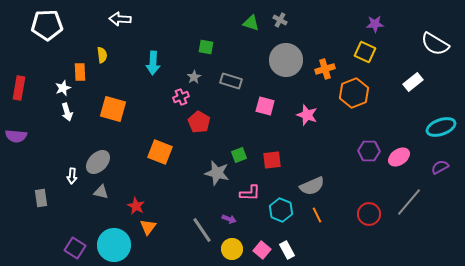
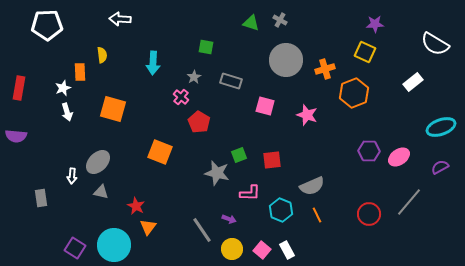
pink cross at (181, 97): rotated 28 degrees counterclockwise
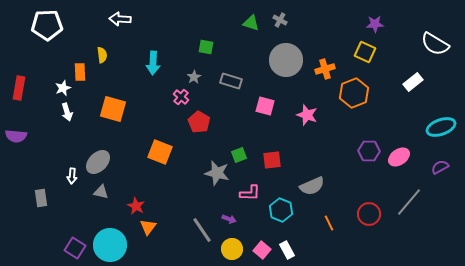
orange line at (317, 215): moved 12 px right, 8 px down
cyan circle at (114, 245): moved 4 px left
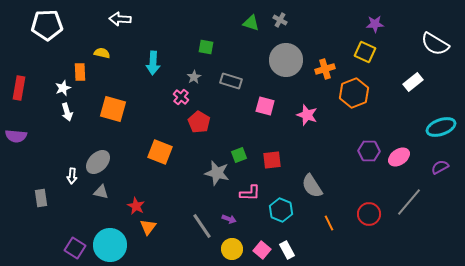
yellow semicircle at (102, 55): moved 2 px up; rotated 70 degrees counterclockwise
gray semicircle at (312, 186): rotated 80 degrees clockwise
gray line at (202, 230): moved 4 px up
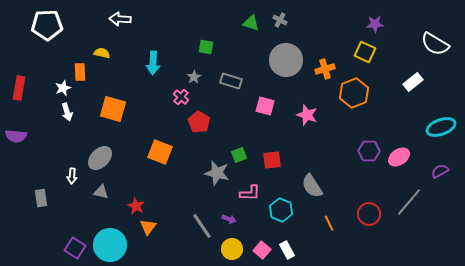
gray ellipse at (98, 162): moved 2 px right, 4 px up
purple semicircle at (440, 167): moved 4 px down
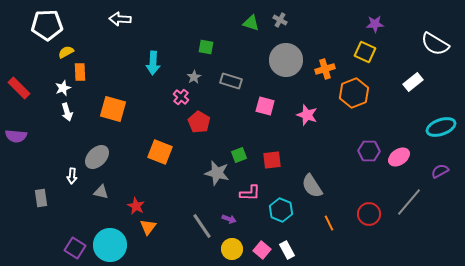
yellow semicircle at (102, 53): moved 36 px left, 1 px up; rotated 42 degrees counterclockwise
red rectangle at (19, 88): rotated 55 degrees counterclockwise
gray ellipse at (100, 158): moved 3 px left, 1 px up
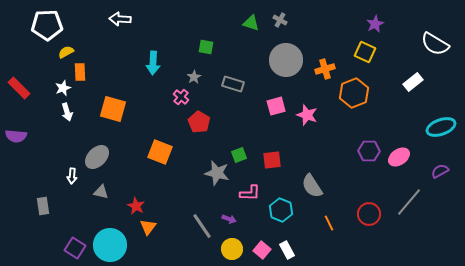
purple star at (375, 24): rotated 24 degrees counterclockwise
gray rectangle at (231, 81): moved 2 px right, 3 px down
pink square at (265, 106): moved 11 px right; rotated 30 degrees counterclockwise
gray rectangle at (41, 198): moved 2 px right, 8 px down
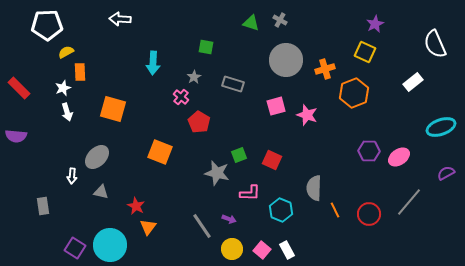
white semicircle at (435, 44): rotated 36 degrees clockwise
red square at (272, 160): rotated 30 degrees clockwise
purple semicircle at (440, 171): moved 6 px right, 2 px down
gray semicircle at (312, 186): moved 2 px right, 2 px down; rotated 35 degrees clockwise
orange line at (329, 223): moved 6 px right, 13 px up
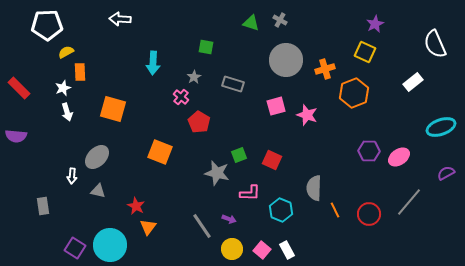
gray triangle at (101, 192): moved 3 px left, 1 px up
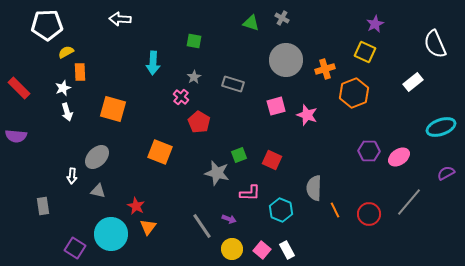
gray cross at (280, 20): moved 2 px right, 2 px up
green square at (206, 47): moved 12 px left, 6 px up
cyan circle at (110, 245): moved 1 px right, 11 px up
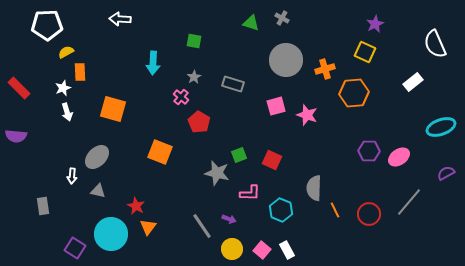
orange hexagon at (354, 93): rotated 16 degrees clockwise
